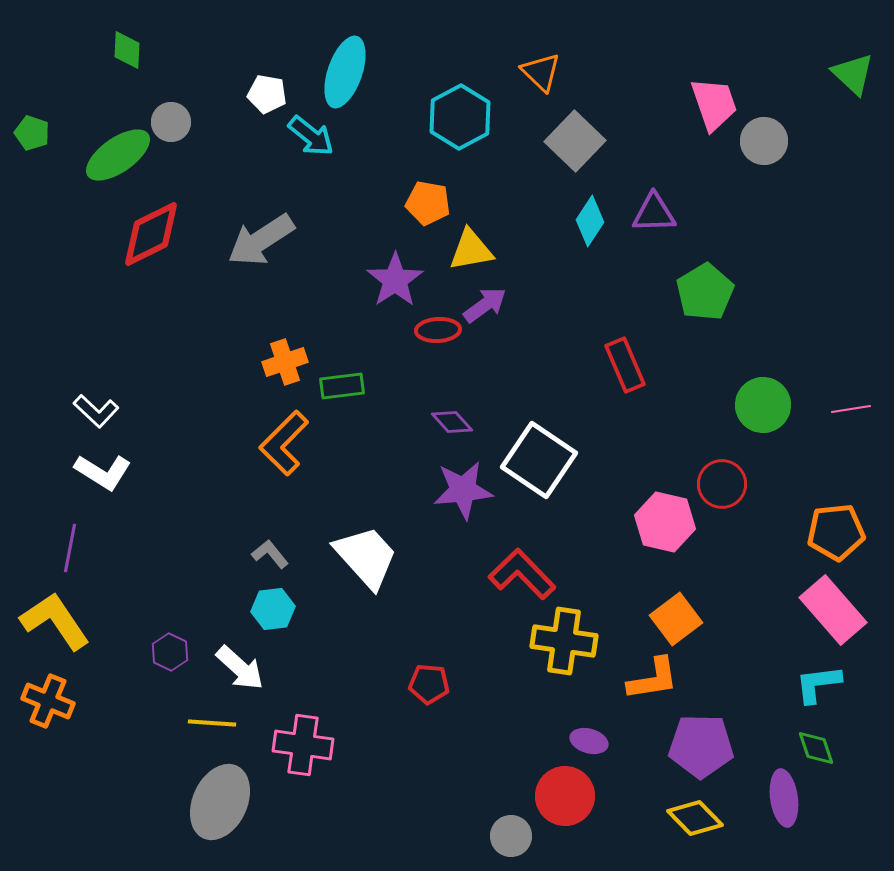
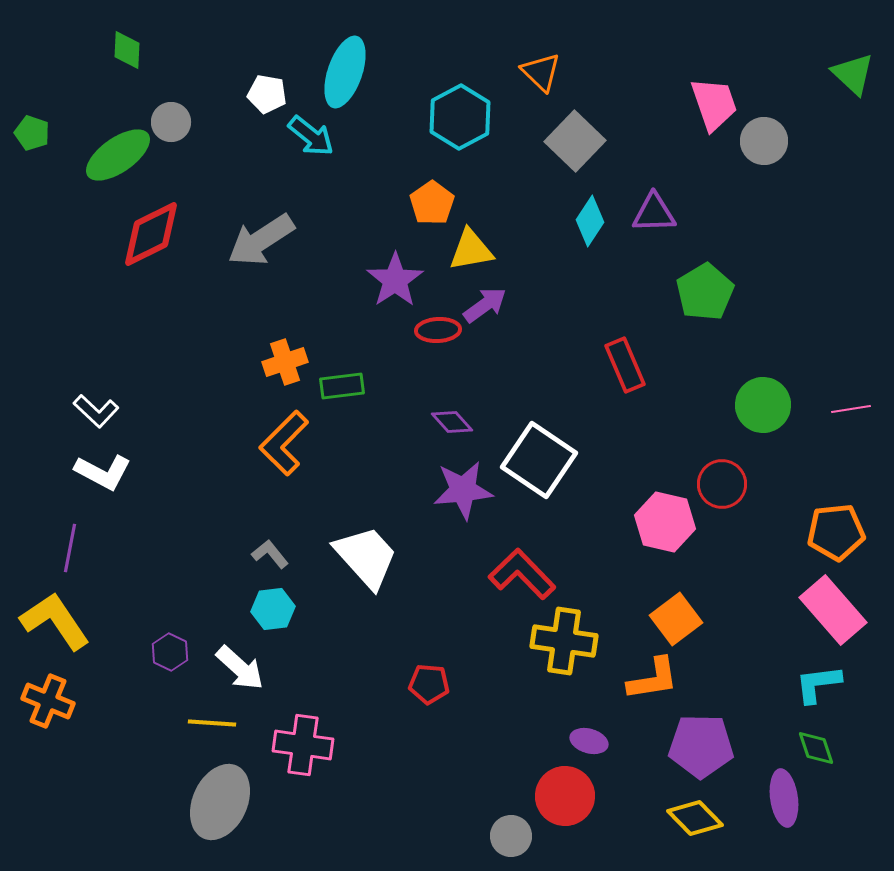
orange pentagon at (428, 203): moved 4 px right; rotated 27 degrees clockwise
white L-shape at (103, 472): rotated 4 degrees counterclockwise
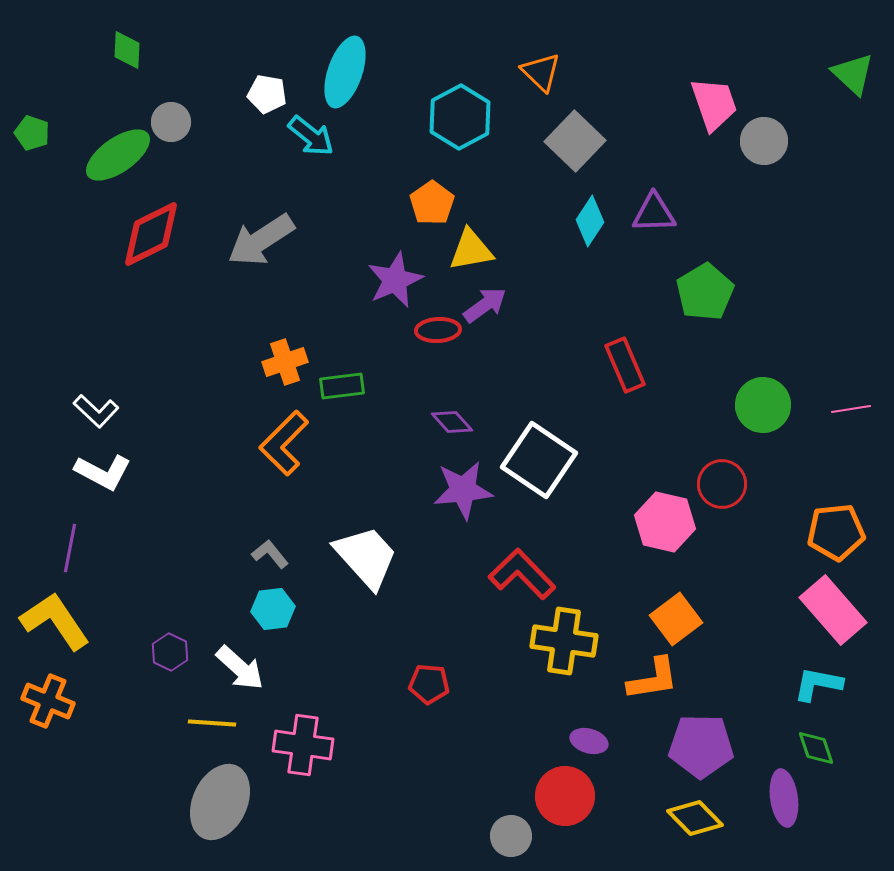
purple star at (395, 280): rotated 10 degrees clockwise
cyan L-shape at (818, 684): rotated 18 degrees clockwise
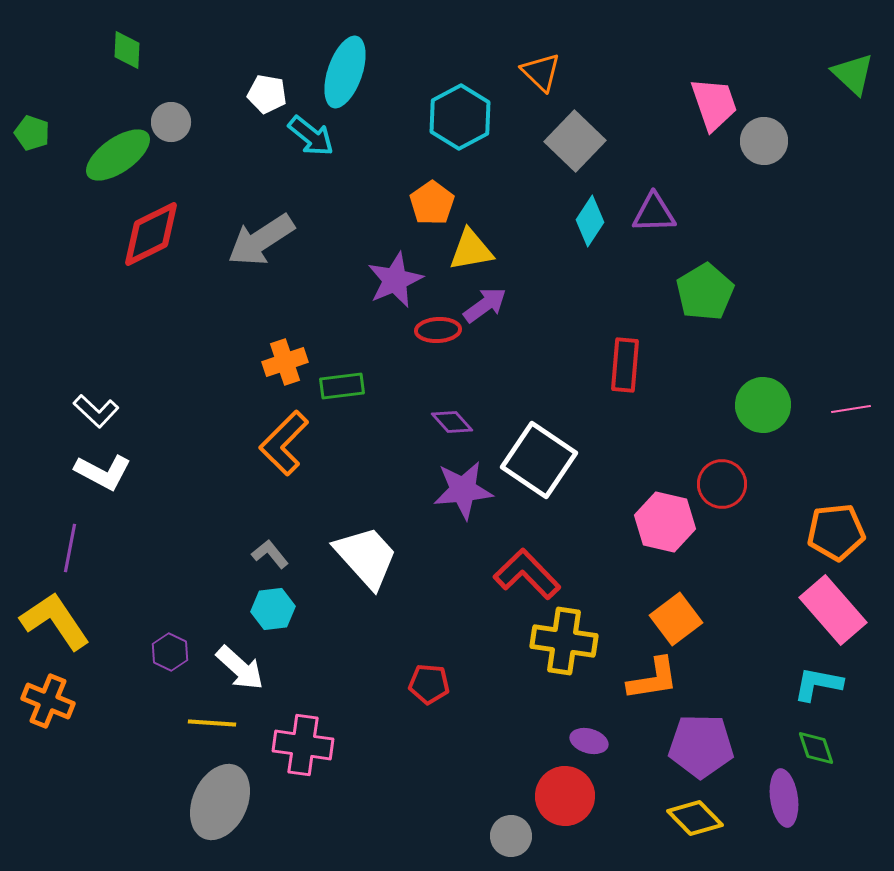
red rectangle at (625, 365): rotated 28 degrees clockwise
red L-shape at (522, 574): moved 5 px right
